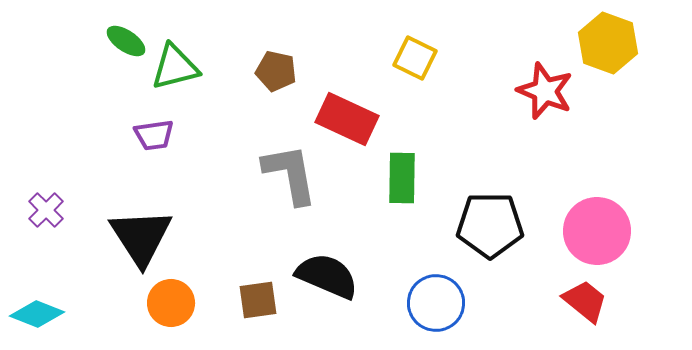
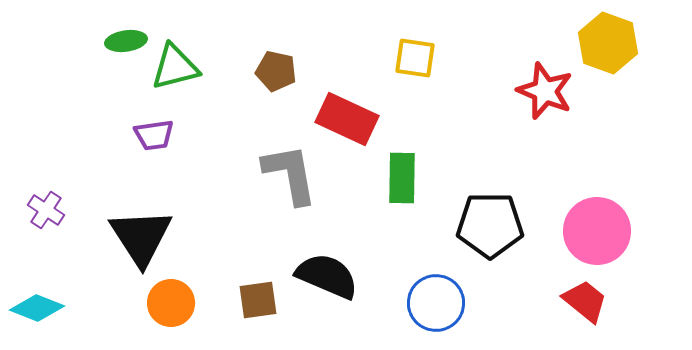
green ellipse: rotated 42 degrees counterclockwise
yellow square: rotated 18 degrees counterclockwise
purple cross: rotated 12 degrees counterclockwise
cyan diamond: moved 6 px up
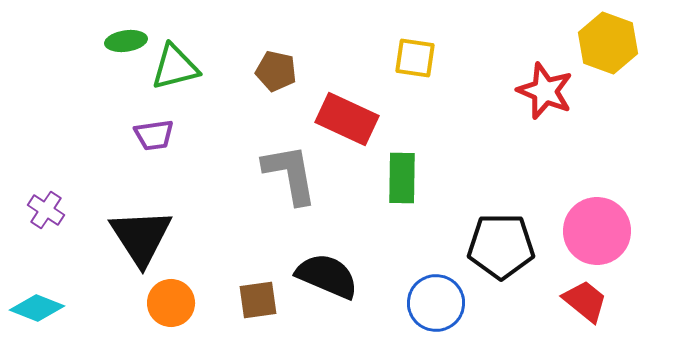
black pentagon: moved 11 px right, 21 px down
